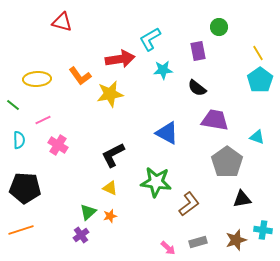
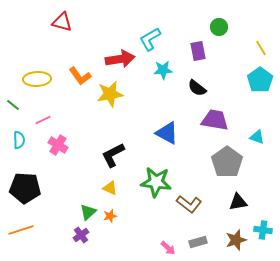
yellow line: moved 3 px right, 5 px up
black triangle: moved 4 px left, 3 px down
brown L-shape: rotated 75 degrees clockwise
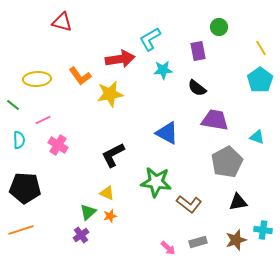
gray pentagon: rotated 8 degrees clockwise
yellow triangle: moved 3 px left, 5 px down
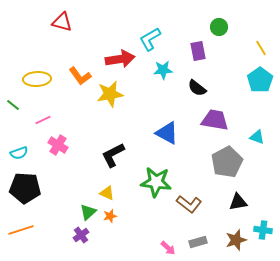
cyan semicircle: moved 13 px down; rotated 72 degrees clockwise
